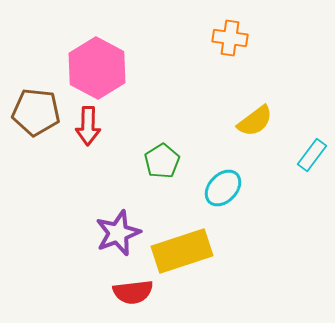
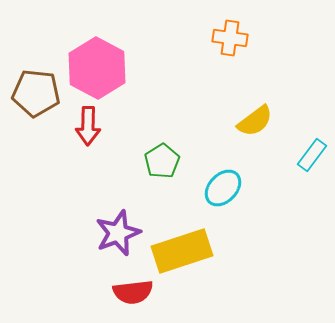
brown pentagon: moved 19 px up
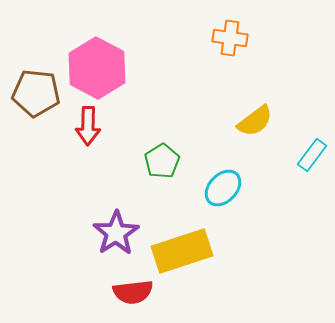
purple star: moved 2 px left; rotated 12 degrees counterclockwise
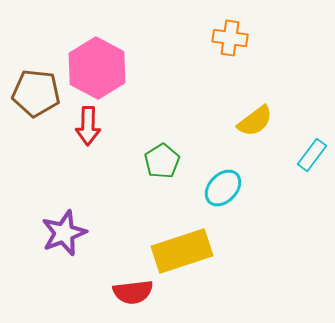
purple star: moved 52 px left; rotated 12 degrees clockwise
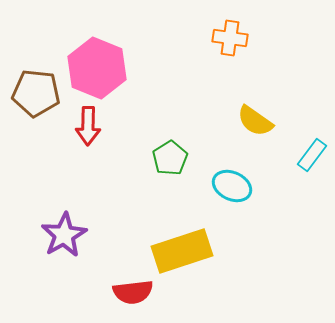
pink hexagon: rotated 6 degrees counterclockwise
yellow semicircle: rotated 72 degrees clockwise
green pentagon: moved 8 px right, 3 px up
cyan ellipse: moved 9 px right, 2 px up; rotated 72 degrees clockwise
purple star: moved 2 px down; rotated 9 degrees counterclockwise
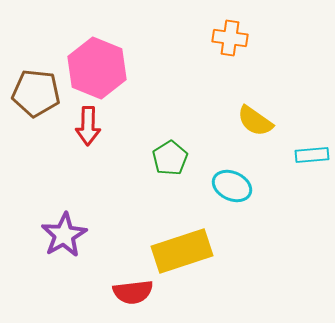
cyan rectangle: rotated 48 degrees clockwise
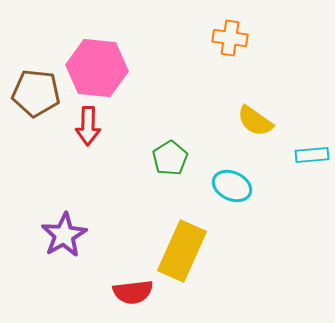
pink hexagon: rotated 16 degrees counterclockwise
yellow rectangle: rotated 48 degrees counterclockwise
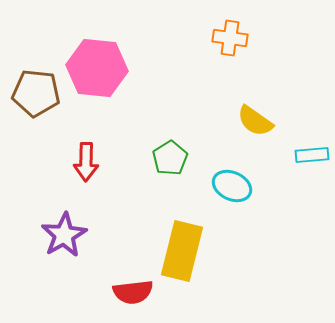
red arrow: moved 2 px left, 36 px down
yellow rectangle: rotated 10 degrees counterclockwise
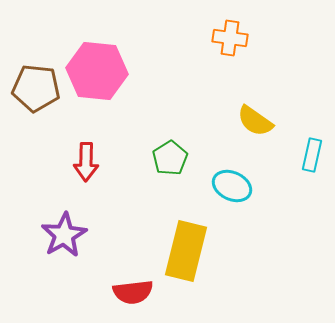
pink hexagon: moved 3 px down
brown pentagon: moved 5 px up
cyan rectangle: rotated 72 degrees counterclockwise
yellow rectangle: moved 4 px right
